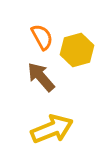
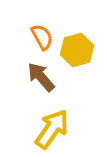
yellow arrow: rotated 33 degrees counterclockwise
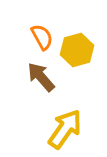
yellow arrow: moved 13 px right
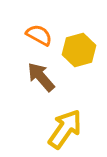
orange semicircle: moved 3 px left, 2 px up; rotated 32 degrees counterclockwise
yellow hexagon: moved 2 px right
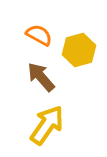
yellow arrow: moved 18 px left, 4 px up
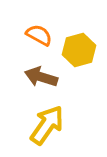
brown arrow: rotated 32 degrees counterclockwise
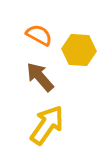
yellow hexagon: rotated 20 degrees clockwise
brown arrow: moved 1 px left; rotated 32 degrees clockwise
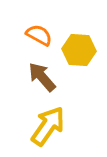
brown arrow: moved 2 px right
yellow arrow: moved 1 px right, 1 px down
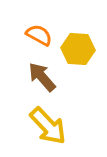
yellow hexagon: moved 1 px left, 1 px up
yellow arrow: rotated 102 degrees clockwise
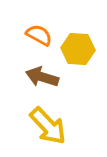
brown arrow: rotated 32 degrees counterclockwise
